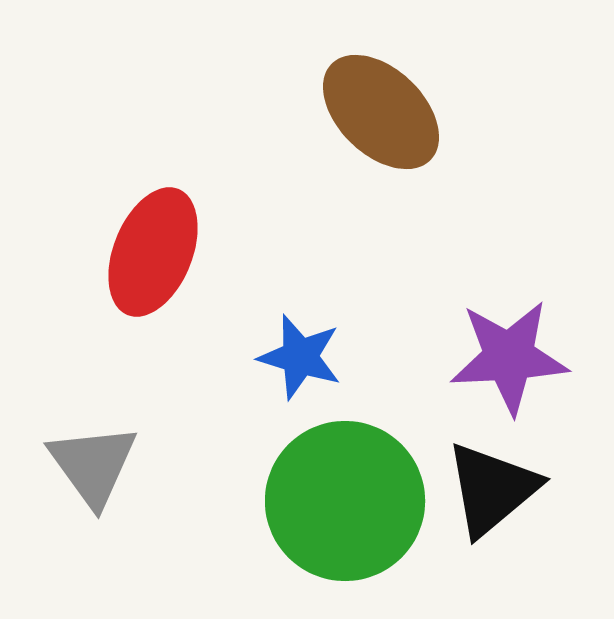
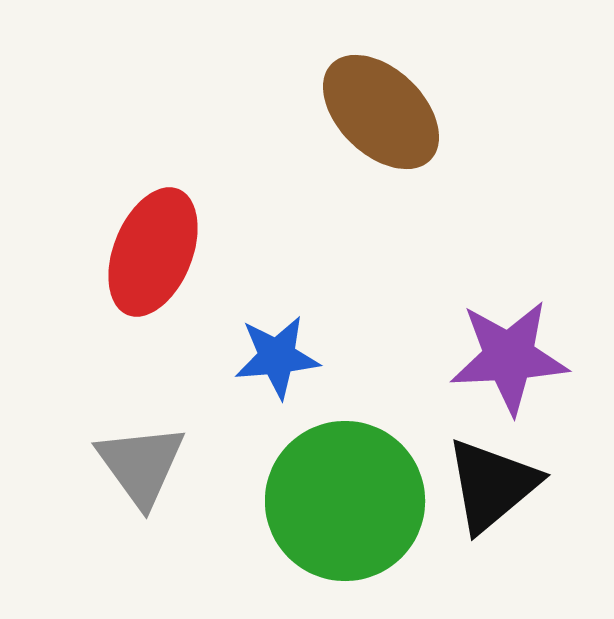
blue star: moved 23 px left; rotated 22 degrees counterclockwise
gray triangle: moved 48 px right
black triangle: moved 4 px up
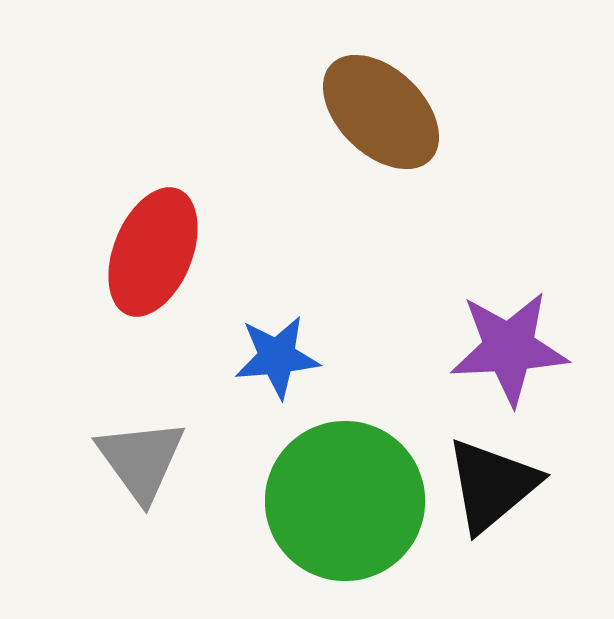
purple star: moved 9 px up
gray triangle: moved 5 px up
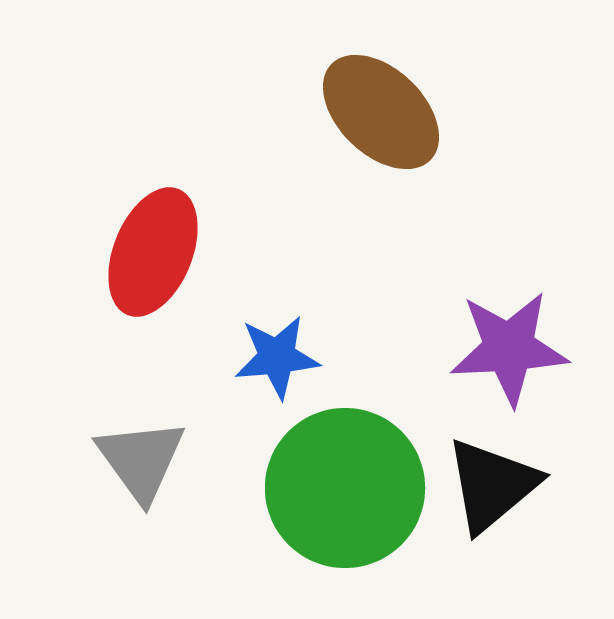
green circle: moved 13 px up
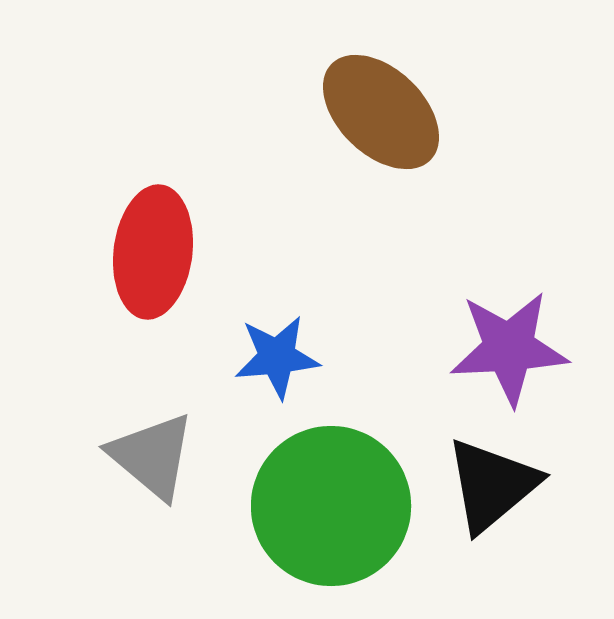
red ellipse: rotated 15 degrees counterclockwise
gray triangle: moved 11 px right, 4 px up; rotated 14 degrees counterclockwise
green circle: moved 14 px left, 18 px down
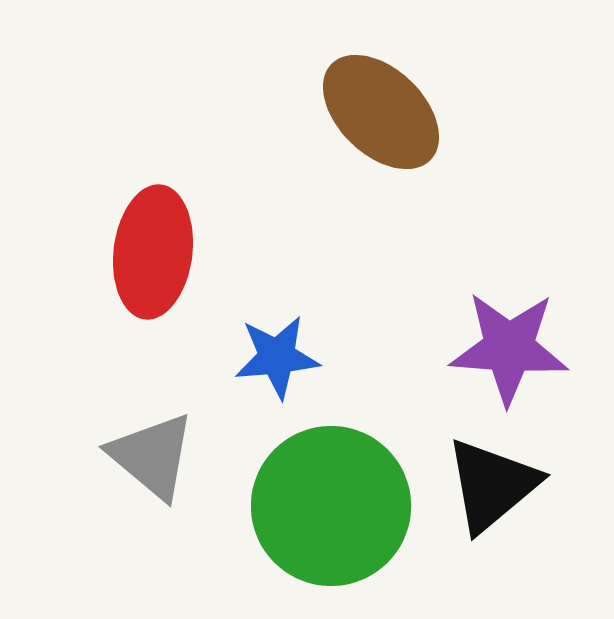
purple star: rotated 7 degrees clockwise
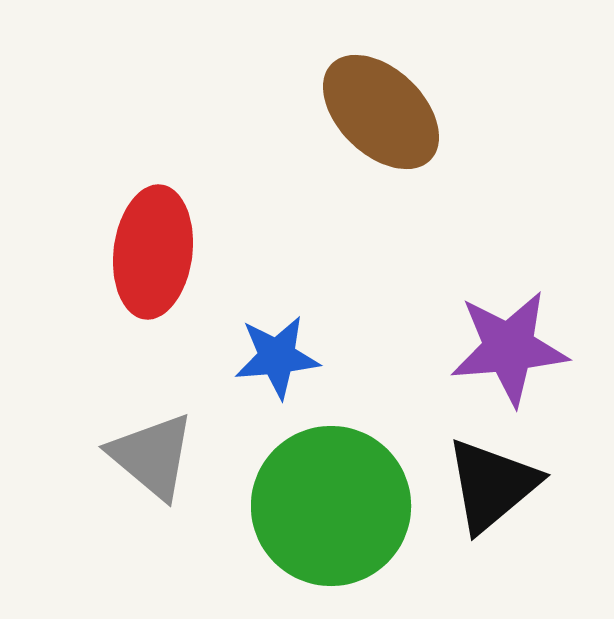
purple star: rotated 9 degrees counterclockwise
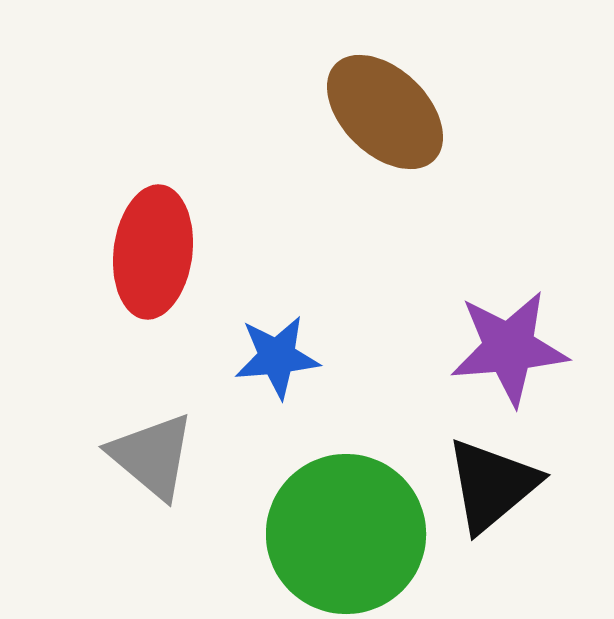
brown ellipse: moved 4 px right
green circle: moved 15 px right, 28 px down
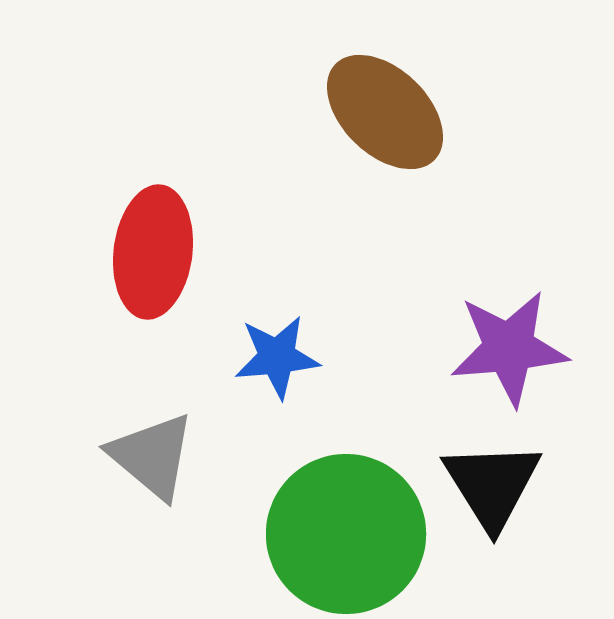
black triangle: rotated 22 degrees counterclockwise
